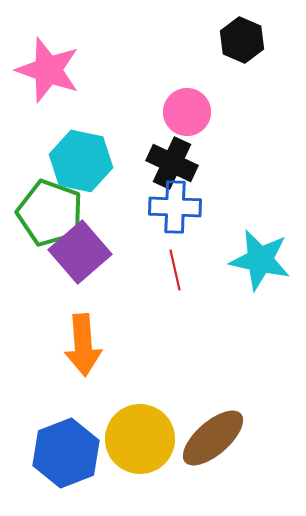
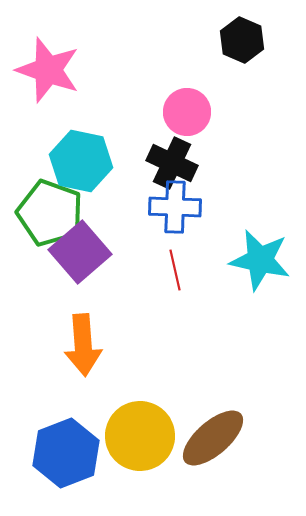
yellow circle: moved 3 px up
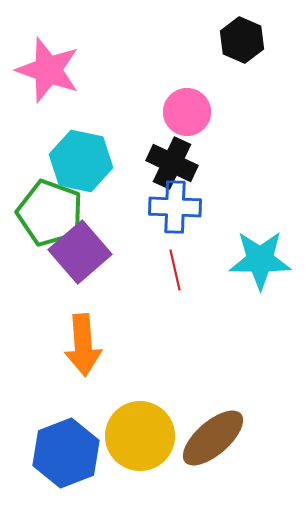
cyan star: rotated 12 degrees counterclockwise
